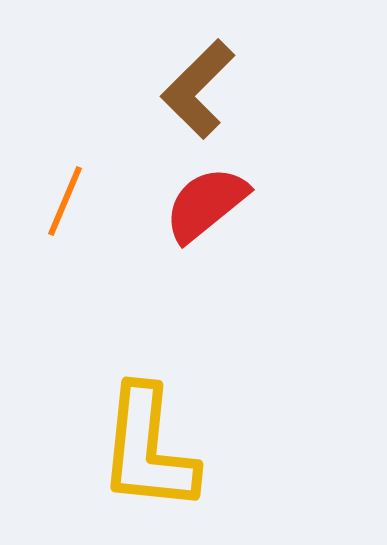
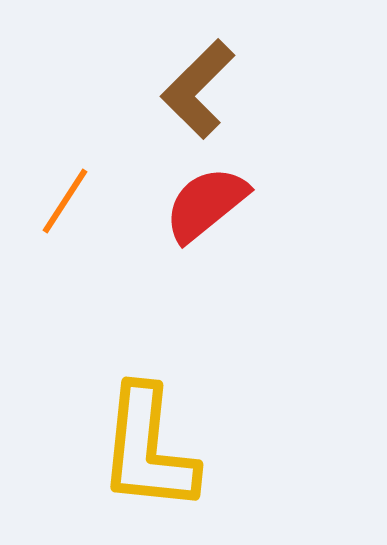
orange line: rotated 10 degrees clockwise
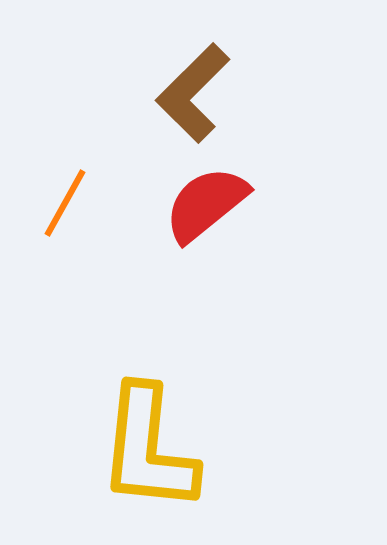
brown L-shape: moved 5 px left, 4 px down
orange line: moved 2 px down; rotated 4 degrees counterclockwise
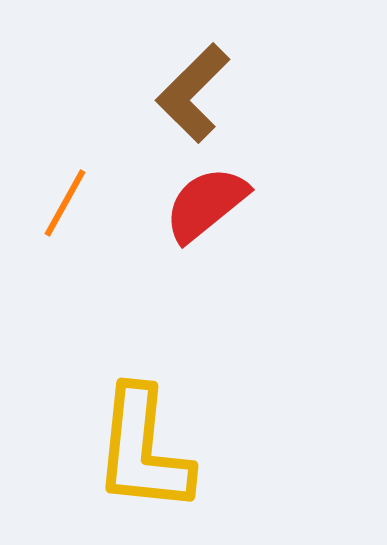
yellow L-shape: moved 5 px left, 1 px down
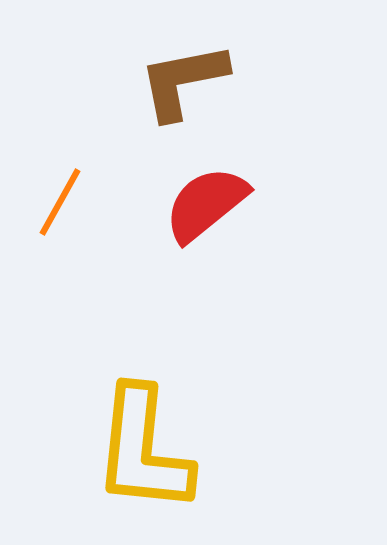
brown L-shape: moved 10 px left, 12 px up; rotated 34 degrees clockwise
orange line: moved 5 px left, 1 px up
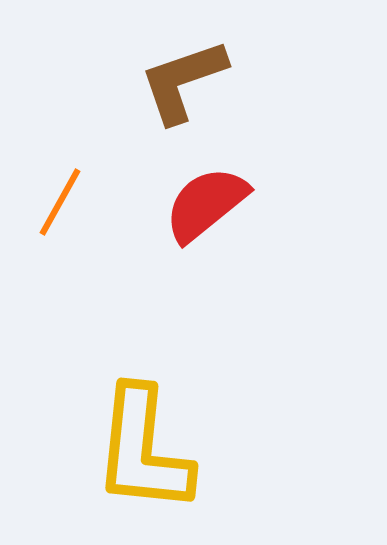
brown L-shape: rotated 8 degrees counterclockwise
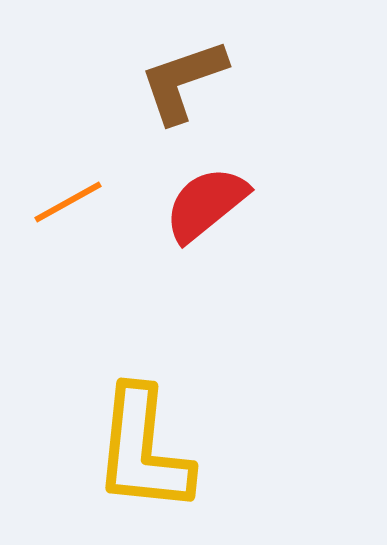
orange line: moved 8 px right; rotated 32 degrees clockwise
